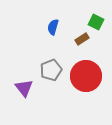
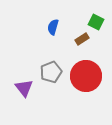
gray pentagon: moved 2 px down
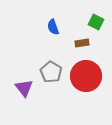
blue semicircle: rotated 35 degrees counterclockwise
brown rectangle: moved 4 px down; rotated 24 degrees clockwise
gray pentagon: rotated 20 degrees counterclockwise
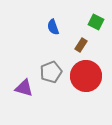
brown rectangle: moved 1 px left, 2 px down; rotated 48 degrees counterclockwise
gray pentagon: rotated 20 degrees clockwise
purple triangle: rotated 36 degrees counterclockwise
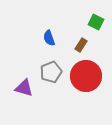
blue semicircle: moved 4 px left, 11 px down
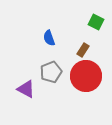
brown rectangle: moved 2 px right, 5 px down
purple triangle: moved 2 px right, 1 px down; rotated 12 degrees clockwise
